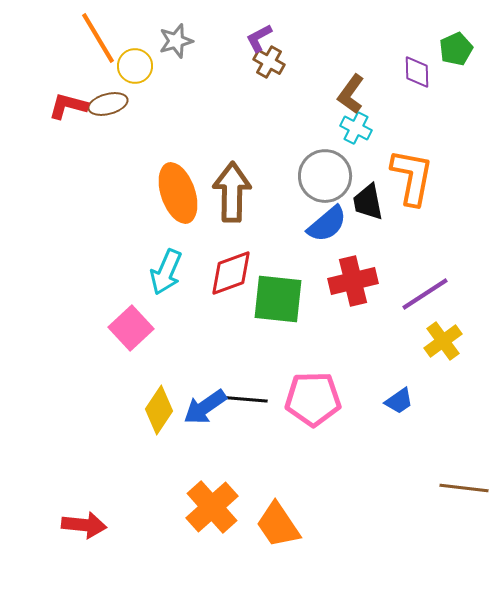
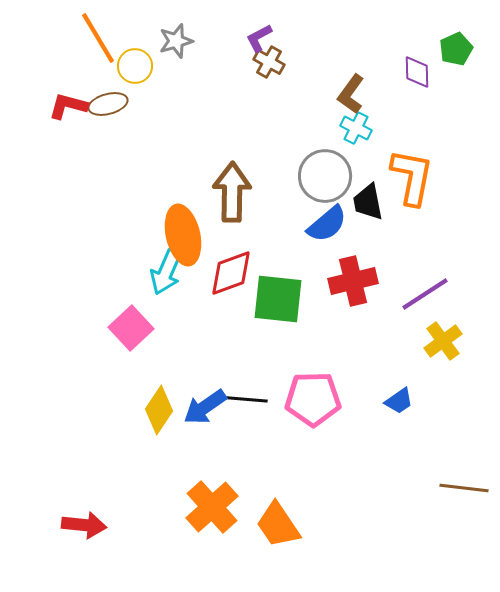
orange ellipse: moved 5 px right, 42 px down; rotated 6 degrees clockwise
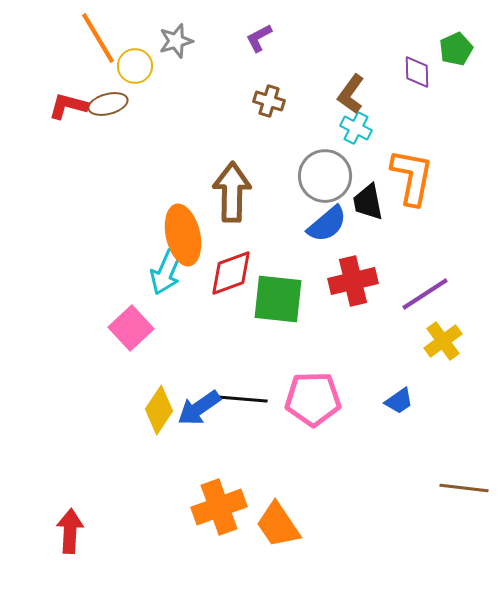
brown cross: moved 39 px down; rotated 12 degrees counterclockwise
blue arrow: moved 6 px left, 1 px down
orange cross: moved 7 px right; rotated 22 degrees clockwise
red arrow: moved 14 px left, 6 px down; rotated 93 degrees counterclockwise
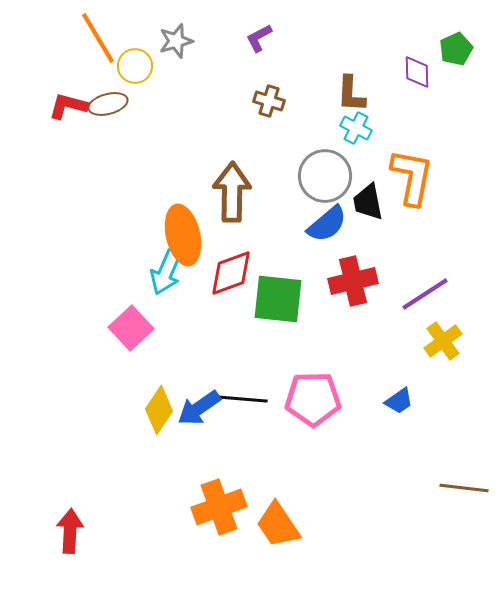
brown L-shape: rotated 33 degrees counterclockwise
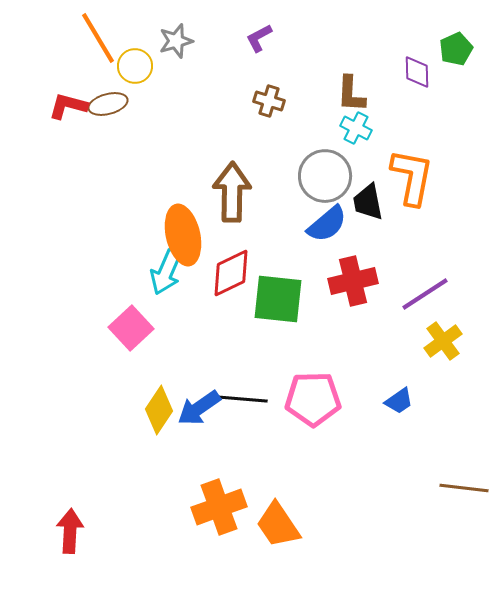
red diamond: rotated 6 degrees counterclockwise
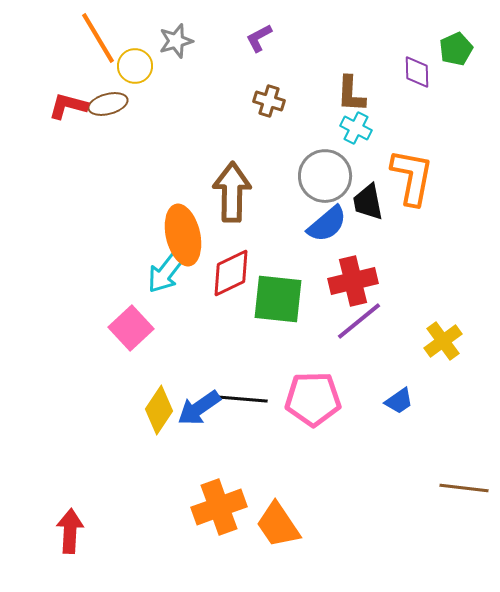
cyan arrow: rotated 15 degrees clockwise
purple line: moved 66 px left, 27 px down; rotated 6 degrees counterclockwise
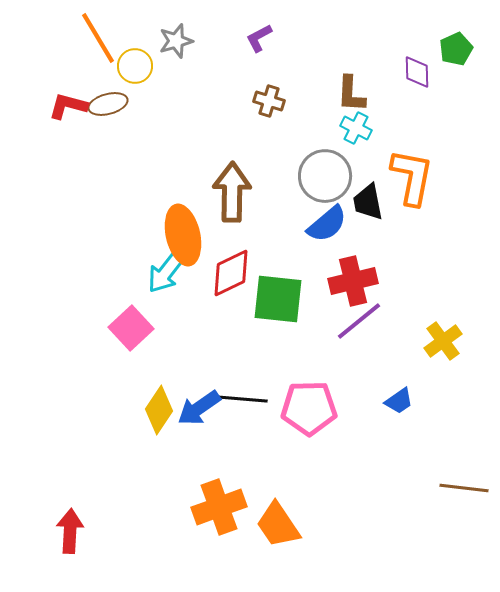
pink pentagon: moved 4 px left, 9 px down
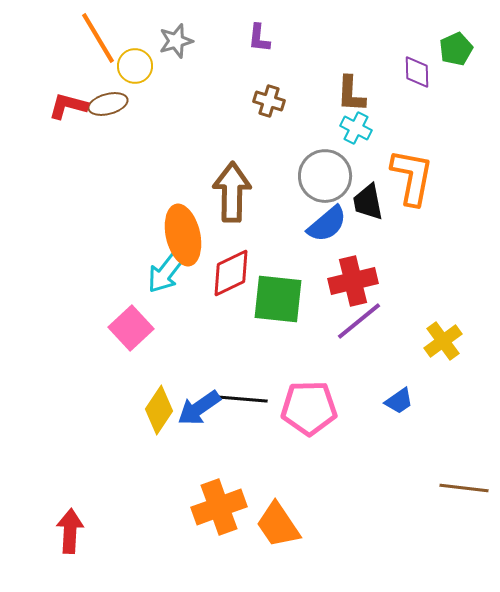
purple L-shape: rotated 56 degrees counterclockwise
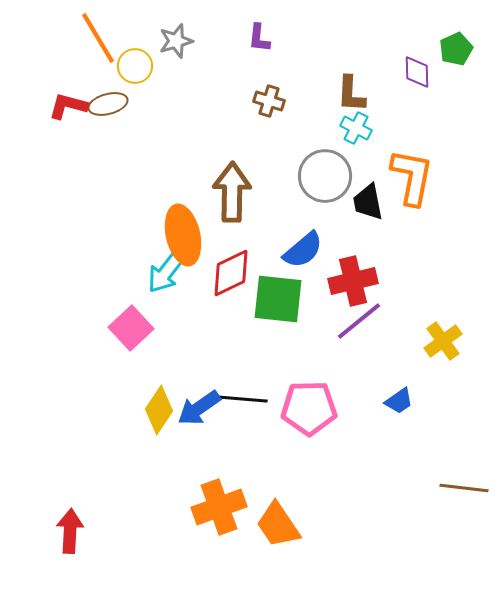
blue semicircle: moved 24 px left, 26 px down
